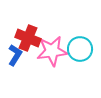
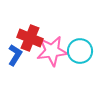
red cross: moved 2 px right
cyan circle: moved 2 px down
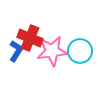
blue L-shape: moved 1 px right, 4 px up
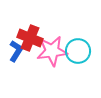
cyan circle: moved 2 px left
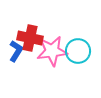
red cross: rotated 10 degrees counterclockwise
